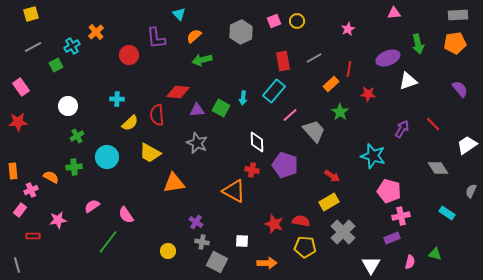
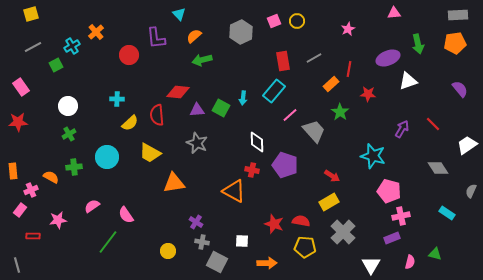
green cross at (77, 136): moved 8 px left, 2 px up
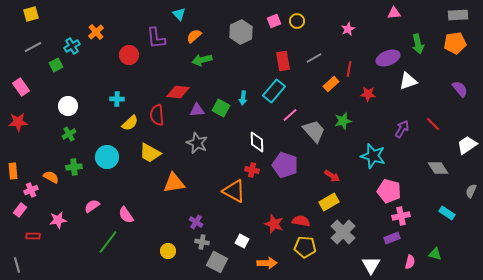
green star at (340, 112): moved 3 px right, 9 px down; rotated 24 degrees clockwise
white square at (242, 241): rotated 24 degrees clockwise
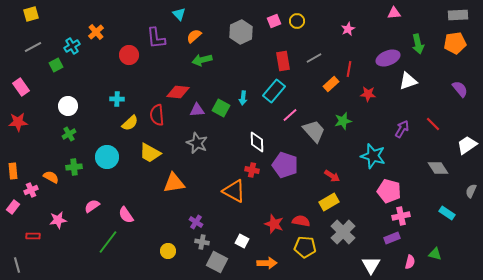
pink rectangle at (20, 210): moved 7 px left, 3 px up
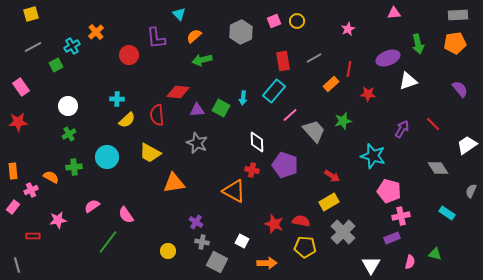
yellow semicircle at (130, 123): moved 3 px left, 3 px up
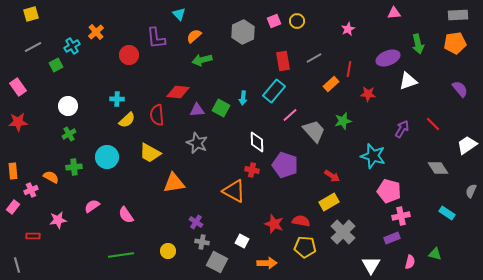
gray hexagon at (241, 32): moved 2 px right
pink rectangle at (21, 87): moved 3 px left
green line at (108, 242): moved 13 px right, 13 px down; rotated 45 degrees clockwise
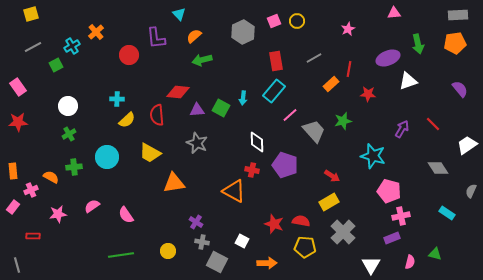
red rectangle at (283, 61): moved 7 px left
pink star at (58, 220): moved 6 px up
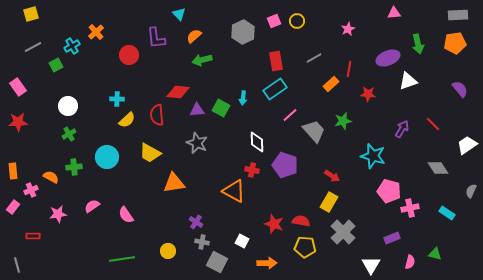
cyan rectangle at (274, 91): moved 1 px right, 2 px up; rotated 15 degrees clockwise
yellow rectangle at (329, 202): rotated 30 degrees counterclockwise
pink cross at (401, 216): moved 9 px right, 8 px up
green line at (121, 255): moved 1 px right, 4 px down
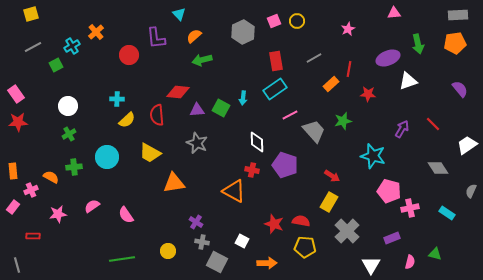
pink rectangle at (18, 87): moved 2 px left, 7 px down
pink line at (290, 115): rotated 14 degrees clockwise
gray cross at (343, 232): moved 4 px right, 1 px up
